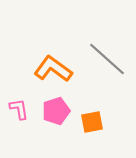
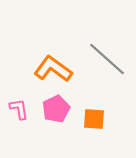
pink pentagon: moved 2 px up; rotated 8 degrees counterclockwise
orange square: moved 2 px right, 3 px up; rotated 15 degrees clockwise
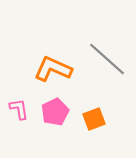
orange L-shape: rotated 12 degrees counterclockwise
pink pentagon: moved 1 px left, 3 px down
orange square: rotated 25 degrees counterclockwise
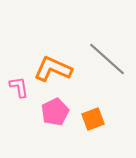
pink L-shape: moved 22 px up
orange square: moved 1 px left
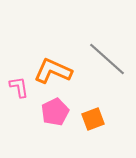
orange L-shape: moved 2 px down
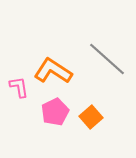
orange L-shape: rotated 9 degrees clockwise
orange square: moved 2 px left, 2 px up; rotated 20 degrees counterclockwise
